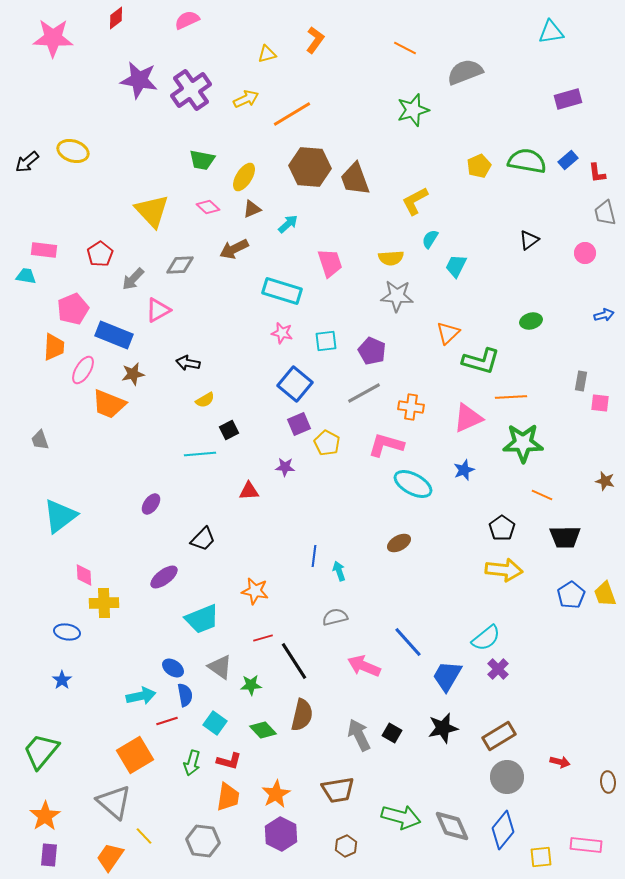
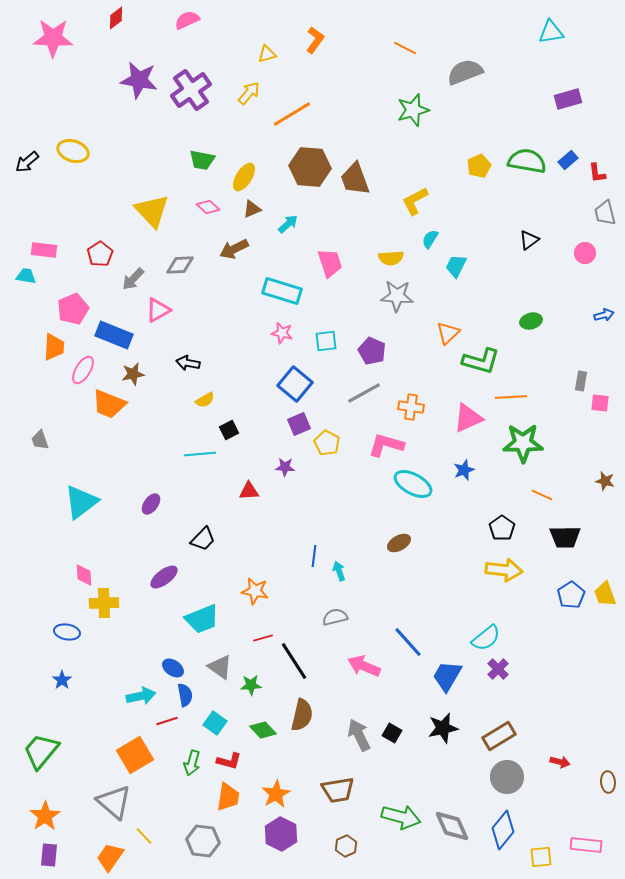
yellow arrow at (246, 99): moved 3 px right, 6 px up; rotated 25 degrees counterclockwise
cyan triangle at (60, 516): moved 21 px right, 14 px up
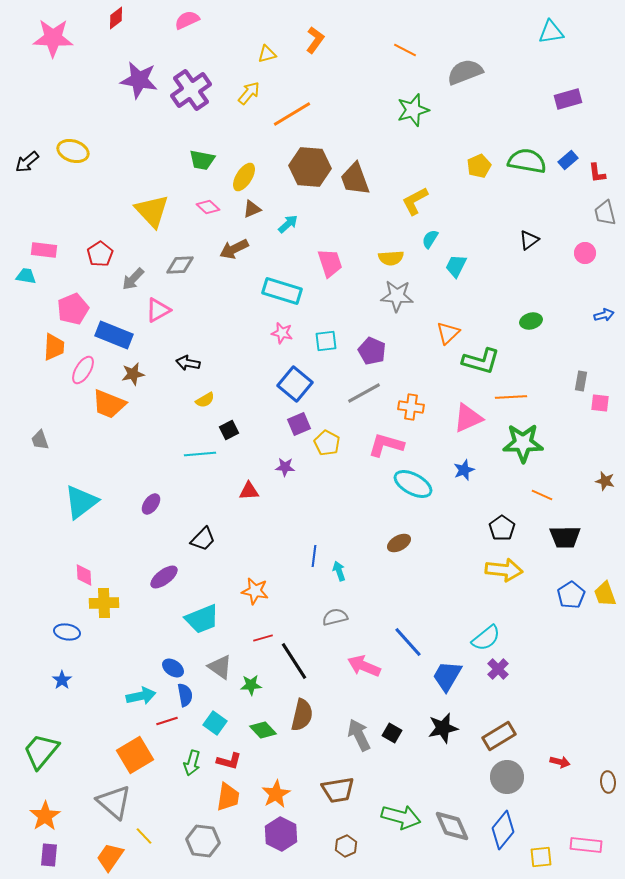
orange line at (405, 48): moved 2 px down
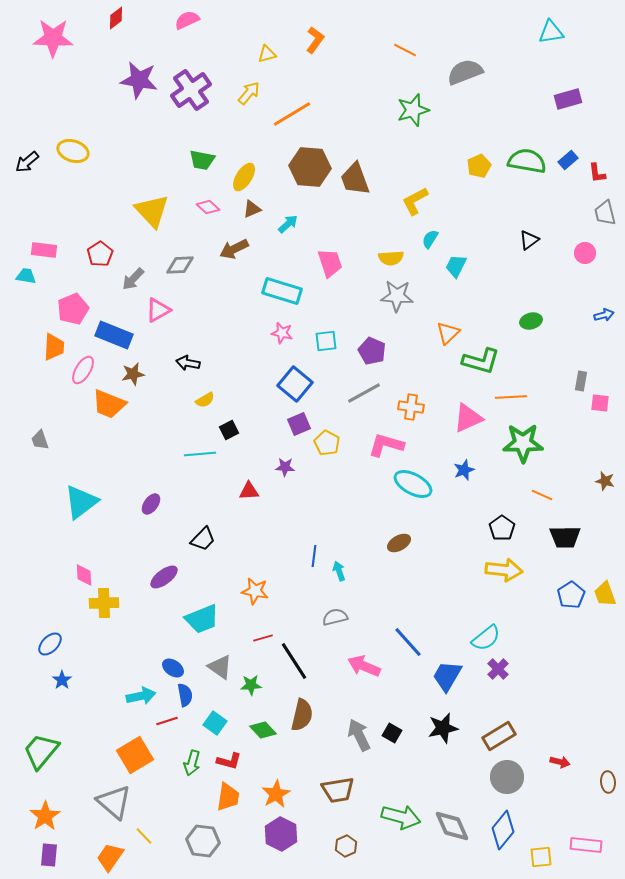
blue ellipse at (67, 632): moved 17 px left, 12 px down; rotated 55 degrees counterclockwise
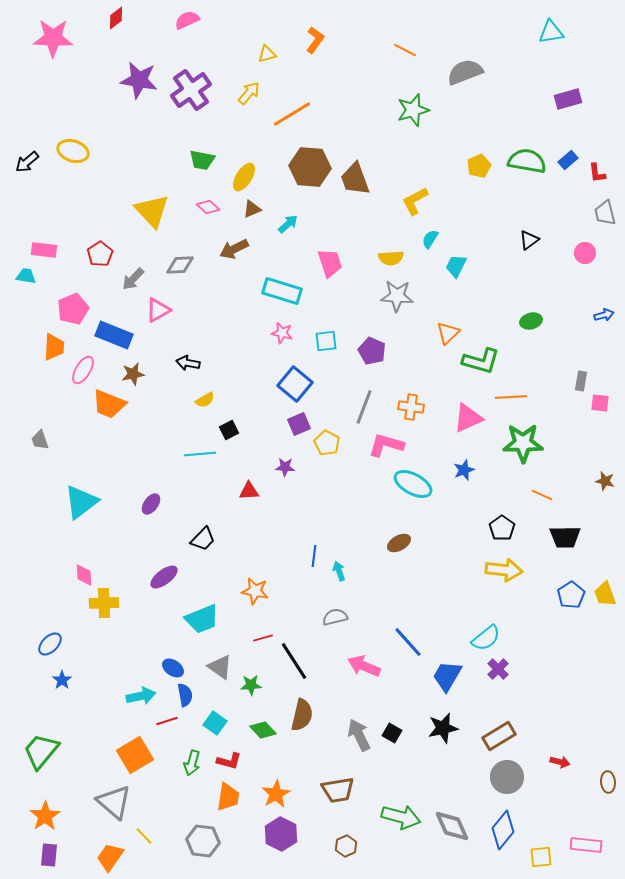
gray line at (364, 393): moved 14 px down; rotated 40 degrees counterclockwise
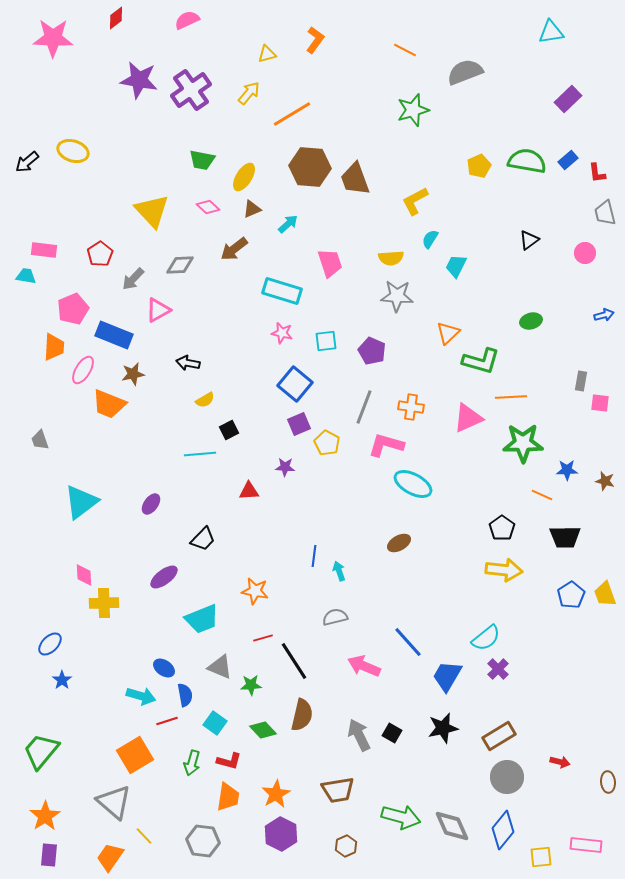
purple rectangle at (568, 99): rotated 28 degrees counterclockwise
brown arrow at (234, 249): rotated 12 degrees counterclockwise
blue star at (464, 470): moved 103 px right; rotated 20 degrees clockwise
gray triangle at (220, 667): rotated 12 degrees counterclockwise
blue ellipse at (173, 668): moved 9 px left
cyan arrow at (141, 696): rotated 28 degrees clockwise
